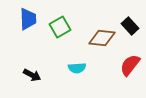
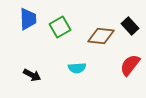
brown diamond: moved 1 px left, 2 px up
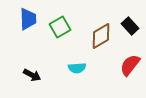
brown diamond: rotated 36 degrees counterclockwise
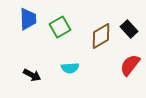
black rectangle: moved 1 px left, 3 px down
cyan semicircle: moved 7 px left
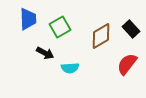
black rectangle: moved 2 px right
red semicircle: moved 3 px left, 1 px up
black arrow: moved 13 px right, 22 px up
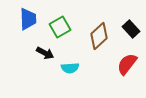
brown diamond: moved 2 px left; rotated 12 degrees counterclockwise
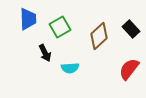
black arrow: rotated 36 degrees clockwise
red semicircle: moved 2 px right, 5 px down
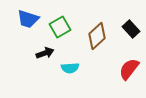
blue trapezoid: rotated 110 degrees clockwise
brown diamond: moved 2 px left
black arrow: rotated 84 degrees counterclockwise
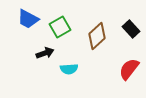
blue trapezoid: rotated 10 degrees clockwise
cyan semicircle: moved 1 px left, 1 px down
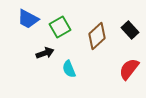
black rectangle: moved 1 px left, 1 px down
cyan semicircle: rotated 72 degrees clockwise
